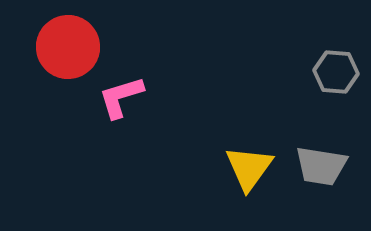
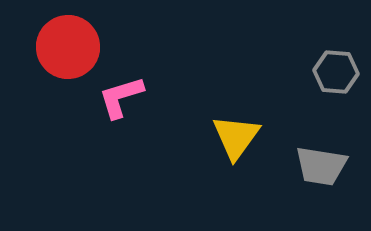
yellow triangle: moved 13 px left, 31 px up
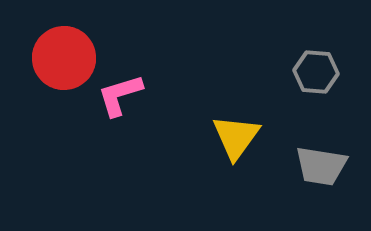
red circle: moved 4 px left, 11 px down
gray hexagon: moved 20 px left
pink L-shape: moved 1 px left, 2 px up
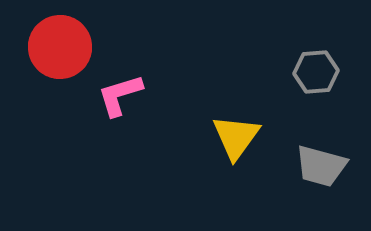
red circle: moved 4 px left, 11 px up
gray hexagon: rotated 9 degrees counterclockwise
gray trapezoid: rotated 6 degrees clockwise
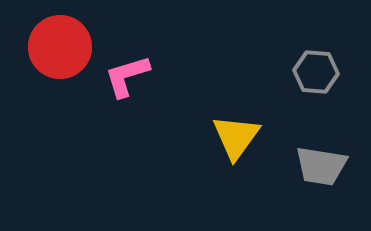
gray hexagon: rotated 9 degrees clockwise
pink L-shape: moved 7 px right, 19 px up
gray trapezoid: rotated 6 degrees counterclockwise
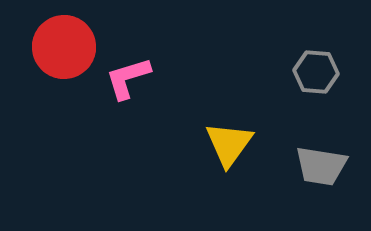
red circle: moved 4 px right
pink L-shape: moved 1 px right, 2 px down
yellow triangle: moved 7 px left, 7 px down
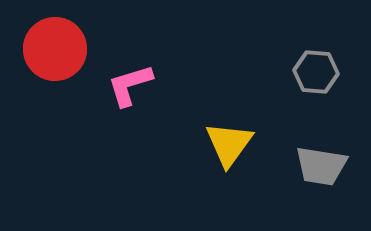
red circle: moved 9 px left, 2 px down
pink L-shape: moved 2 px right, 7 px down
